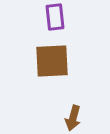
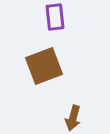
brown square: moved 8 px left, 5 px down; rotated 18 degrees counterclockwise
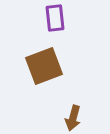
purple rectangle: moved 1 px down
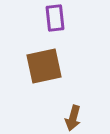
brown square: rotated 9 degrees clockwise
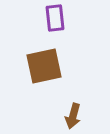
brown arrow: moved 2 px up
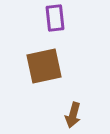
brown arrow: moved 1 px up
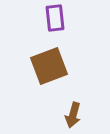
brown square: moved 5 px right; rotated 9 degrees counterclockwise
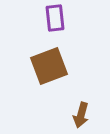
brown arrow: moved 8 px right
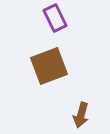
purple rectangle: rotated 20 degrees counterclockwise
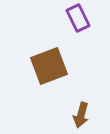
purple rectangle: moved 23 px right
